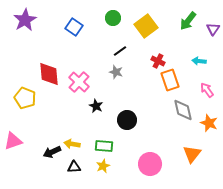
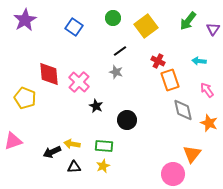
pink circle: moved 23 px right, 10 px down
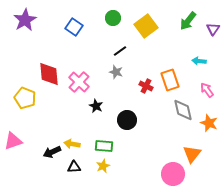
red cross: moved 12 px left, 25 px down
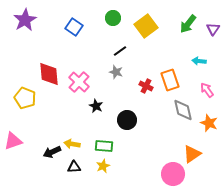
green arrow: moved 3 px down
orange triangle: rotated 18 degrees clockwise
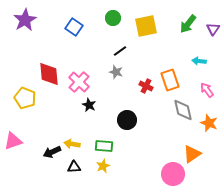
yellow square: rotated 25 degrees clockwise
black star: moved 7 px left, 1 px up
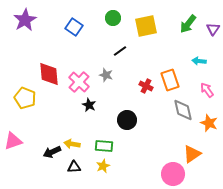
gray star: moved 10 px left, 3 px down
